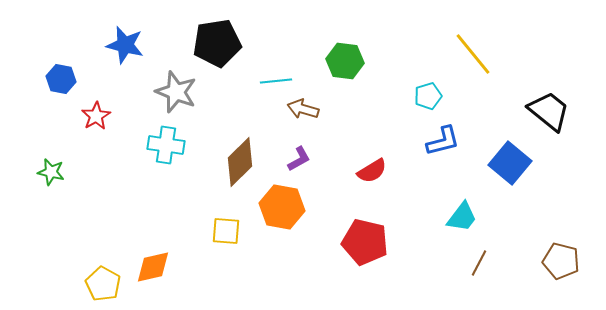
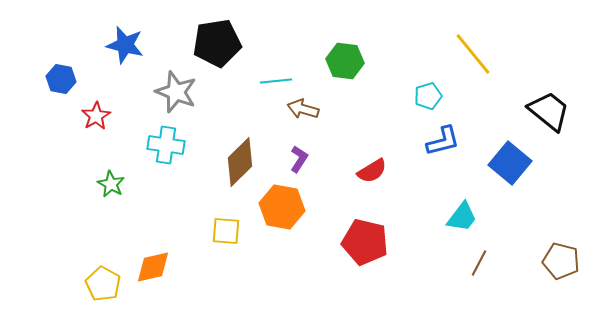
purple L-shape: rotated 28 degrees counterclockwise
green star: moved 60 px right, 12 px down; rotated 16 degrees clockwise
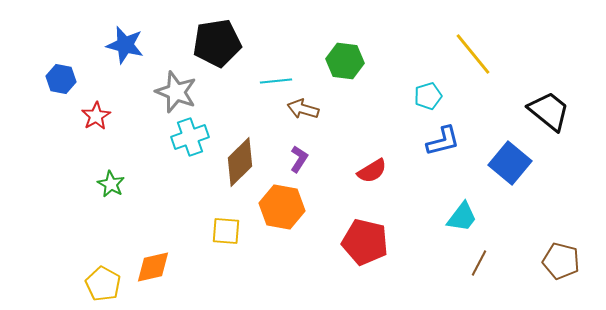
cyan cross: moved 24 px right, 8 px up; rotated 27 degrees counterclockwise
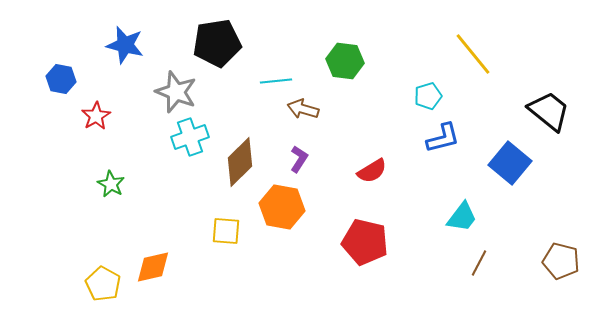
blue L-shape: moved 3 px up
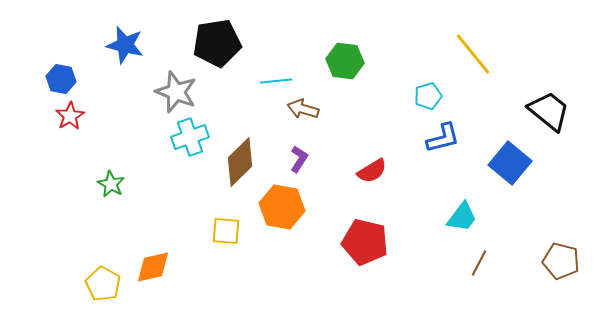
red star: moved 26 px left
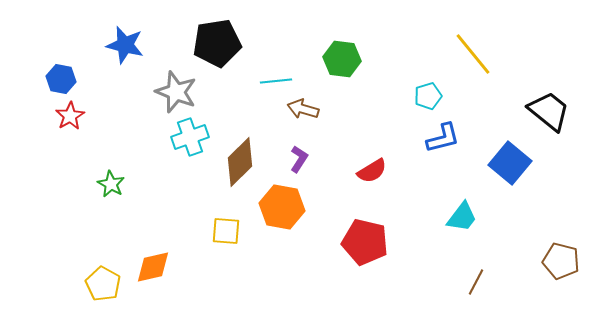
green hexagon: moved 3 px left, 2 px up
brown line: moved 3 px left, 19 px down
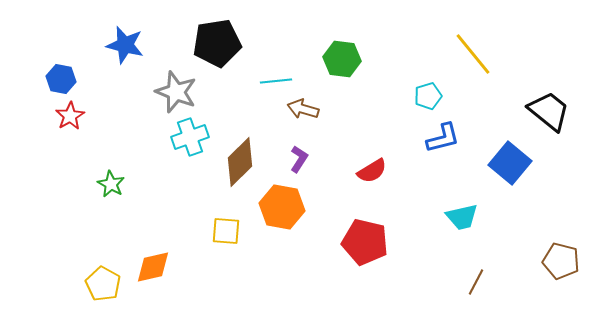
cyan trapezoid: rotated 40 degrees clockwise
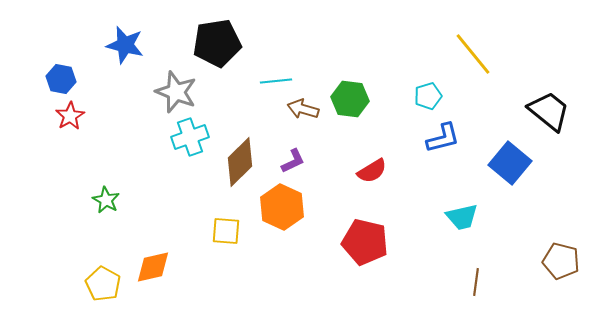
green hexagon: moved 8 px right, 40 px down
purple L-shape: moved 6 px left, 2 px down; rotated 32 degrees clockwise
green star: moved 5 px left, 16 px down
orange hexagon: rotated 15 degrees clockwise
brown line: rotated 20 degrees counterclockwise
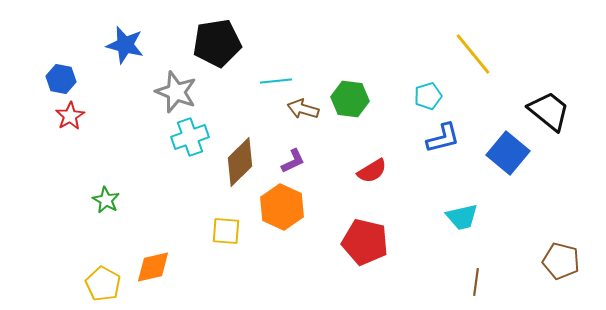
blue square: moved 2 px left, 10 px up
